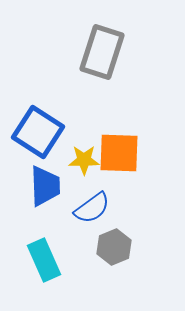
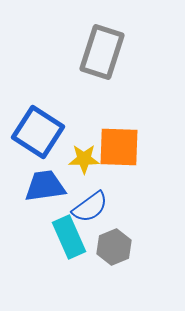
orange square: moved 6 px up
yellow star: moved 1 px up
blue trapezoid: rotated 96 degrees counterclockwise
blue semicircle: moved 2 px left, 1 px up
cyan rectangle: moved 25 px right, 23 px up
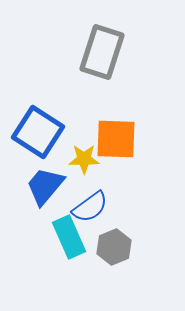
orange square: moved 3 px left, 8 px up
blue trapezoid: rotated 42 degrees counterclockwise
